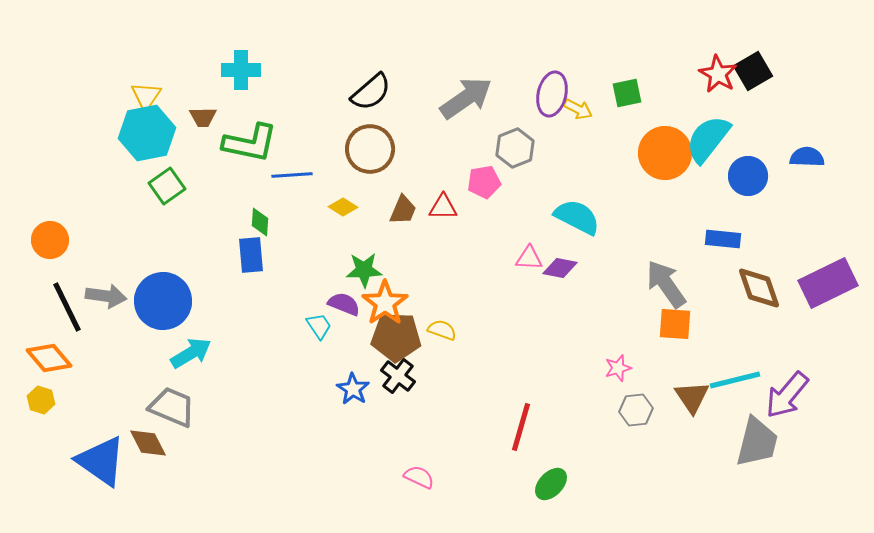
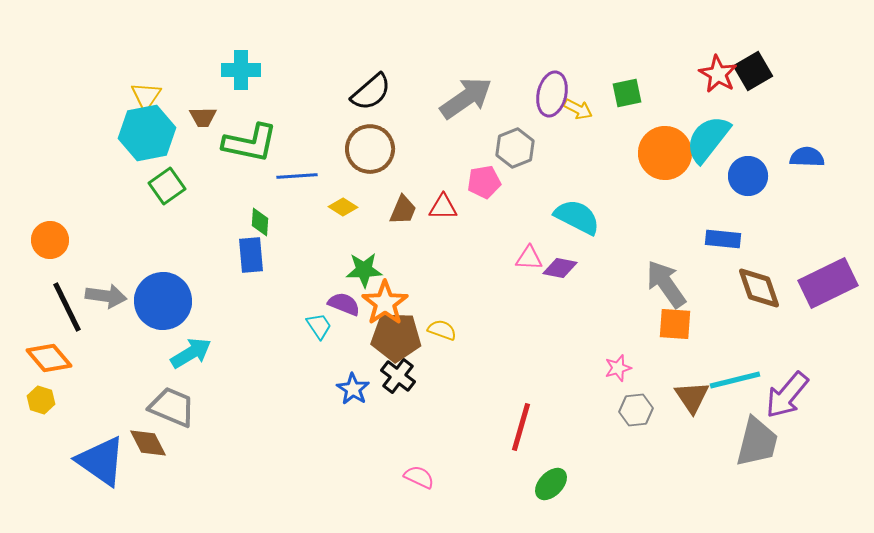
blue line at (292, 175): moved 5 px right, 1 px down
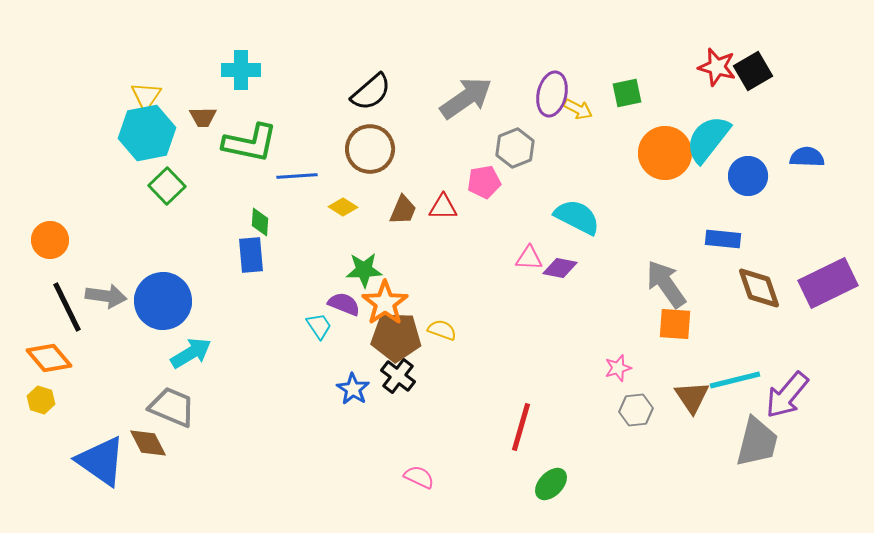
red star at (718, 74): moved 1 px left, 7 px up; rotated 15 degrees counterclockwise
green square at (167, 186): rotated 9 degrees counterclockwise
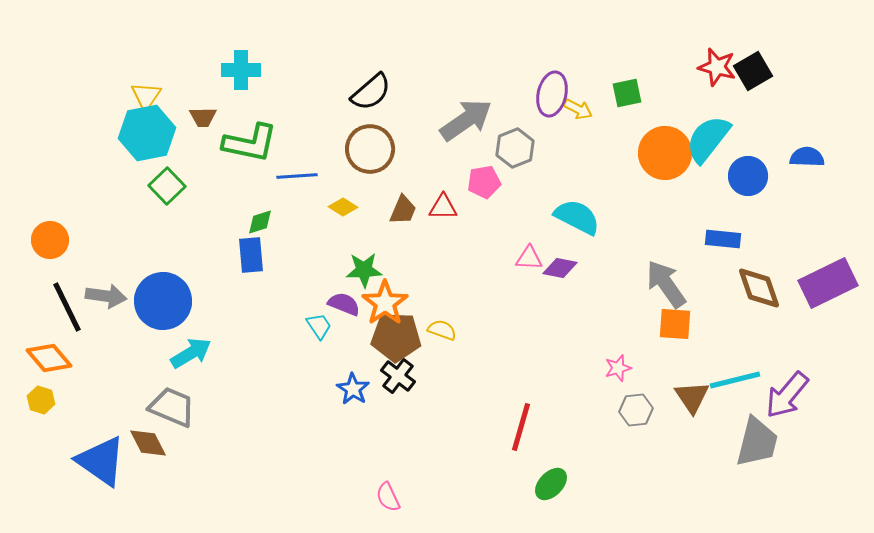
gray arrow at (466, 98): moved 22 px down
green diamond at (260, 222): rotated 68 degrees clockwise
pink semicircle at (419, 477): moved 31 px left, 20 px down; rotated 140 degrees counterclockwise
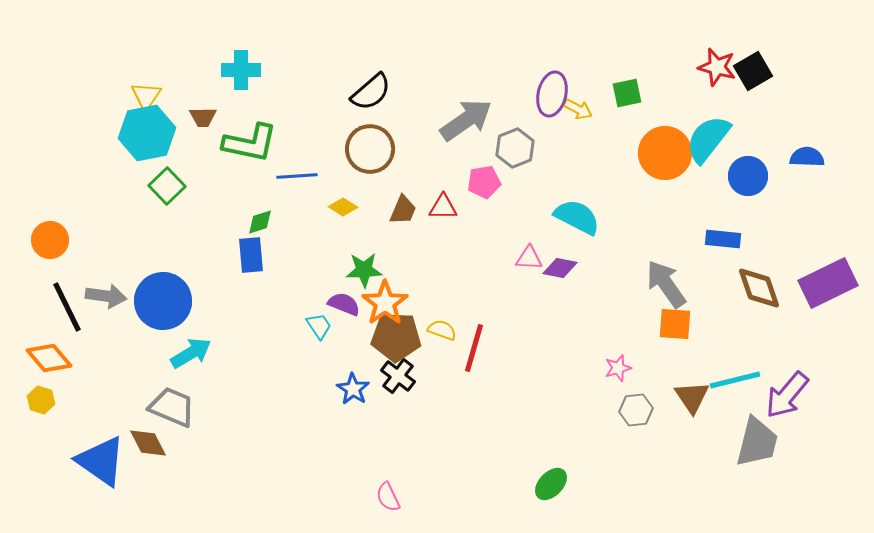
red line at (521, 427): moved 47 px left, 79 px up
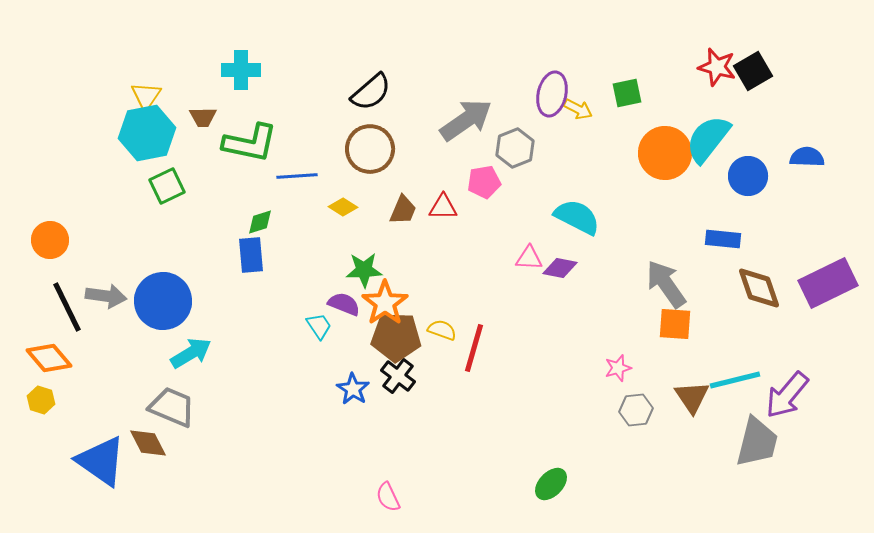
green square at (167, 186): rotated 18 degrees clockwise
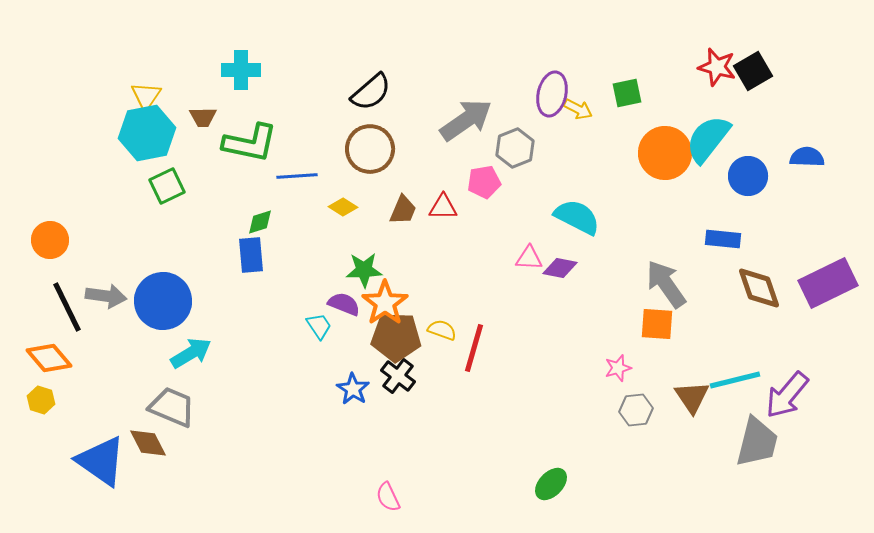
orange square at (675, 324): moved 18 px left
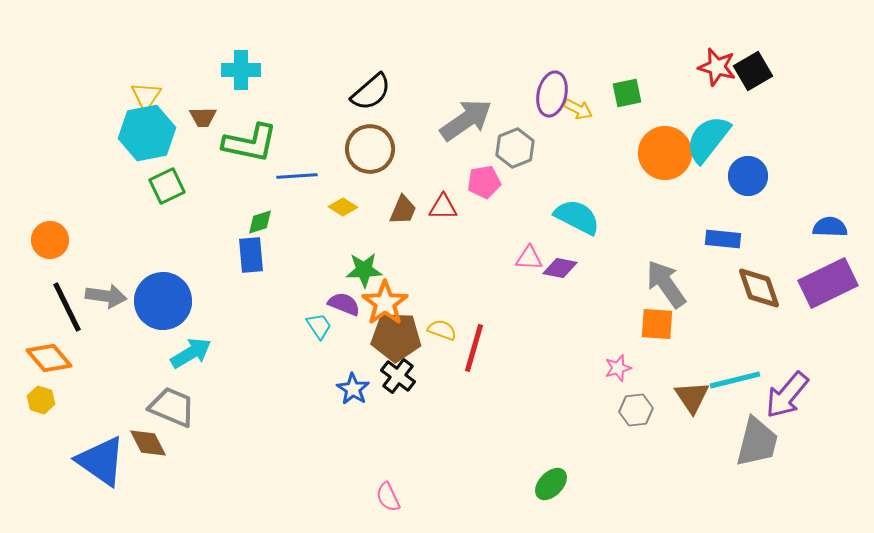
blue semicircle at (807, 157): moved 23 px right, 70 px down
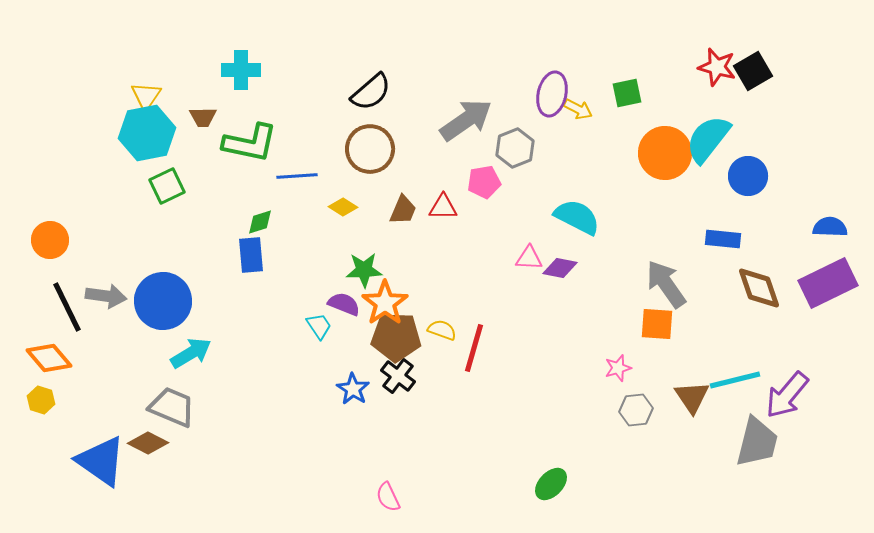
brown diamond at (148, 443): rotated 36 degrees counterclockwise
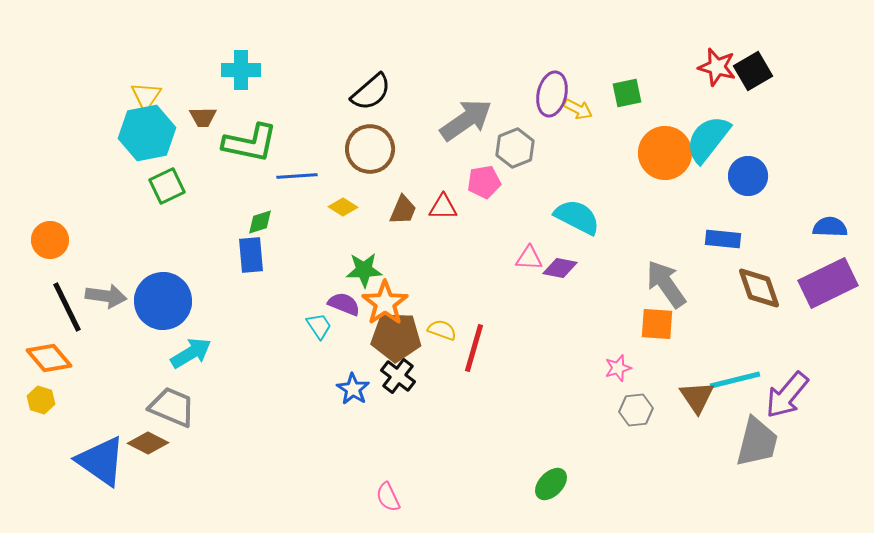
brown triangle at (692, 397): moved 5 px right
